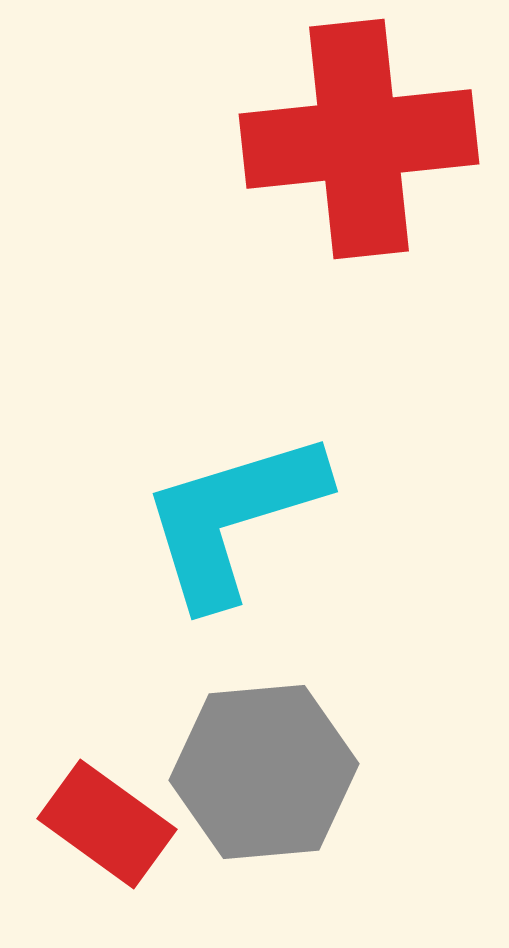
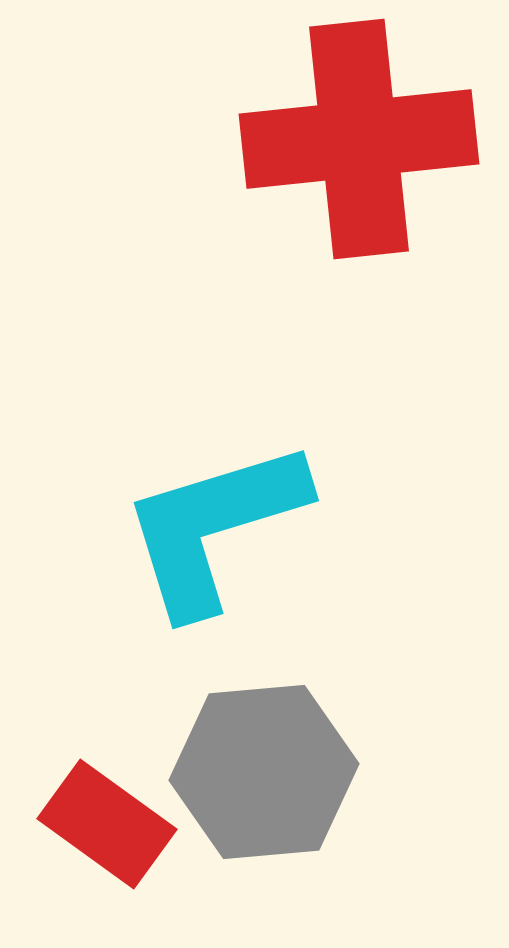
cyan L-shape: moved 19 px left, 9 px down
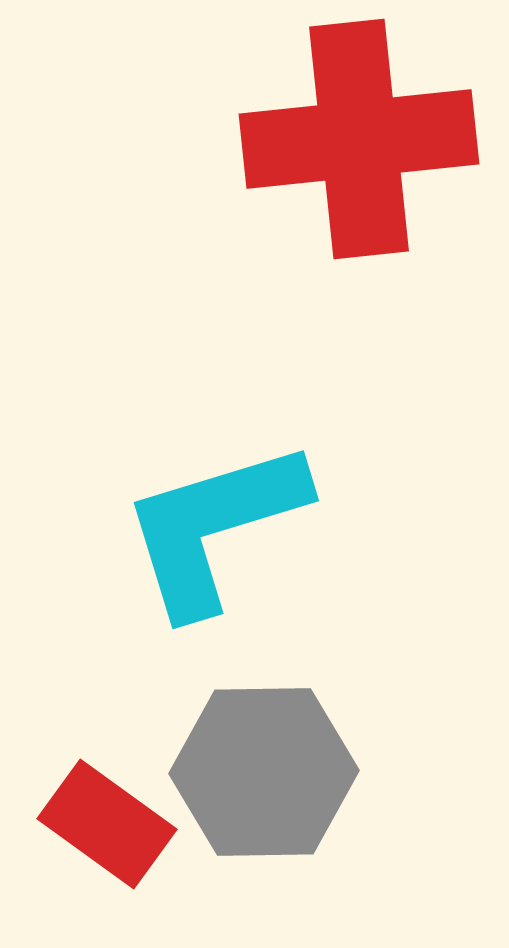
gray hexagon: rotated 4 degrees clockwise
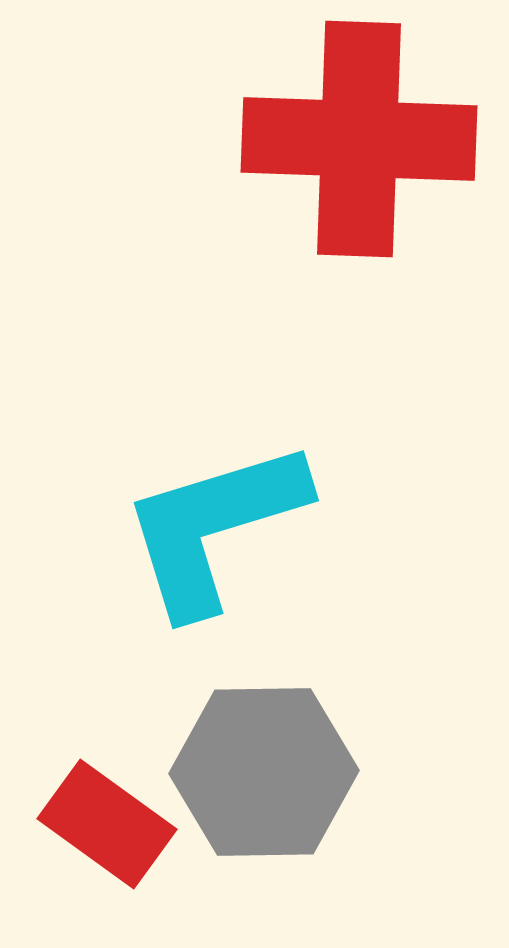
red cross: rotated 8 degrees clockwise
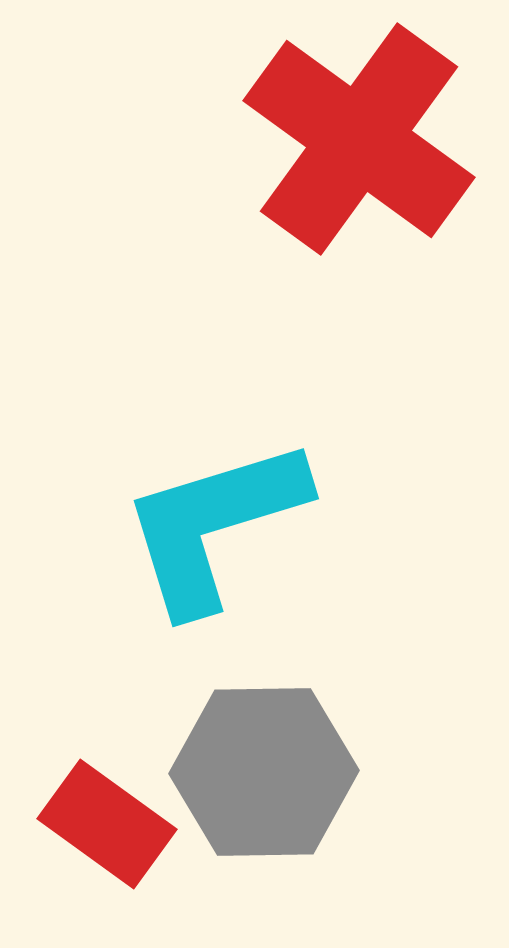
red cross: rotated 34 degrees clockwise
cyan L-shape: moved 2 px up
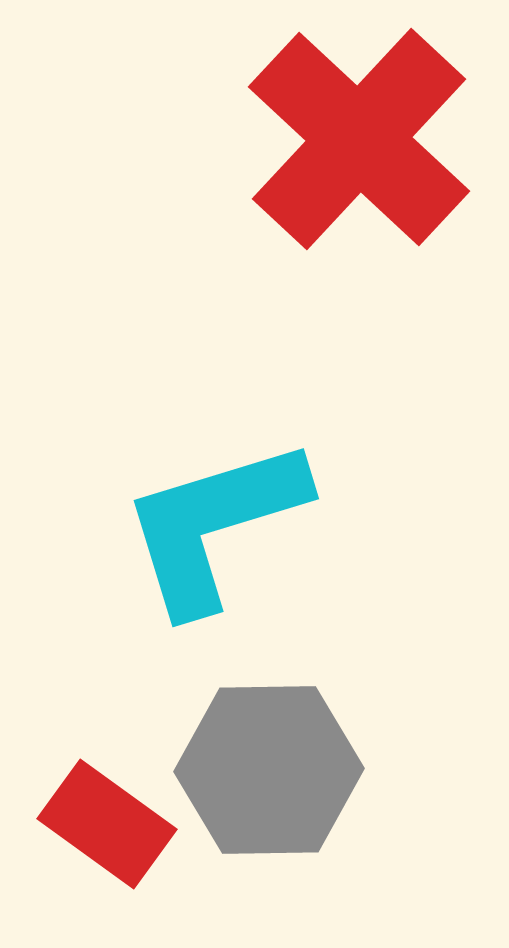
red cross: rotated 7 degrees clockwise
gray hexagon: moved 5 px right, 2 px up
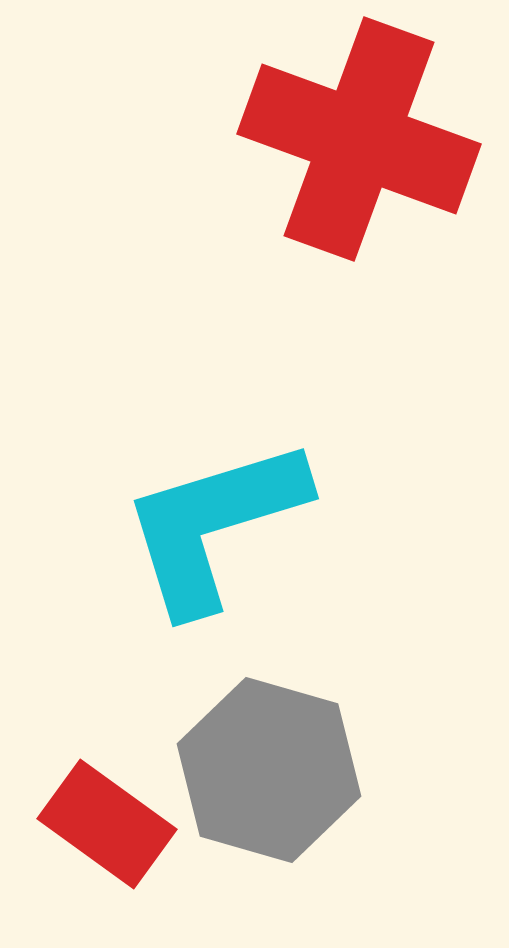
red cross: rotated 23 degrees counterclockwise
gray hexagon: rotated 17 degrees clockwise
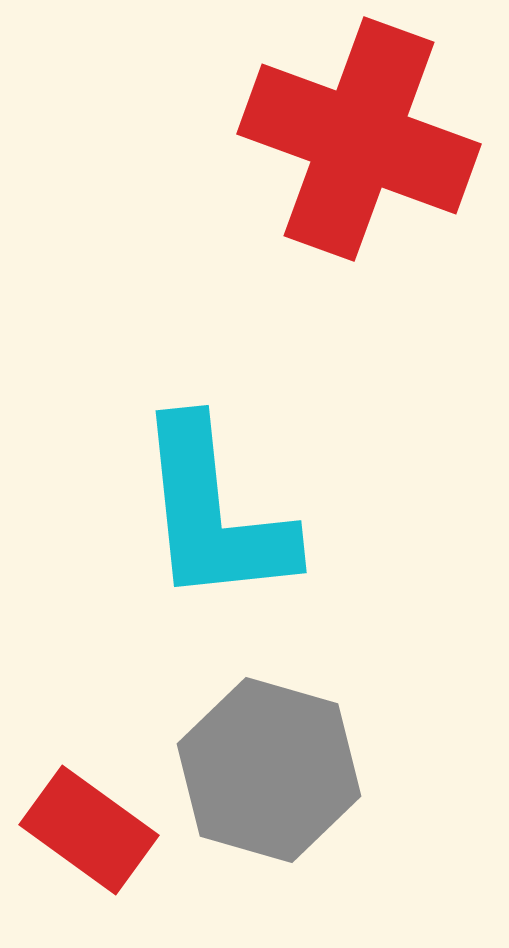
cyan L-shape: moved 12 px up; rotated 79 degrees counterclockwise
red rectangle: moved 18 px left, 6 px down
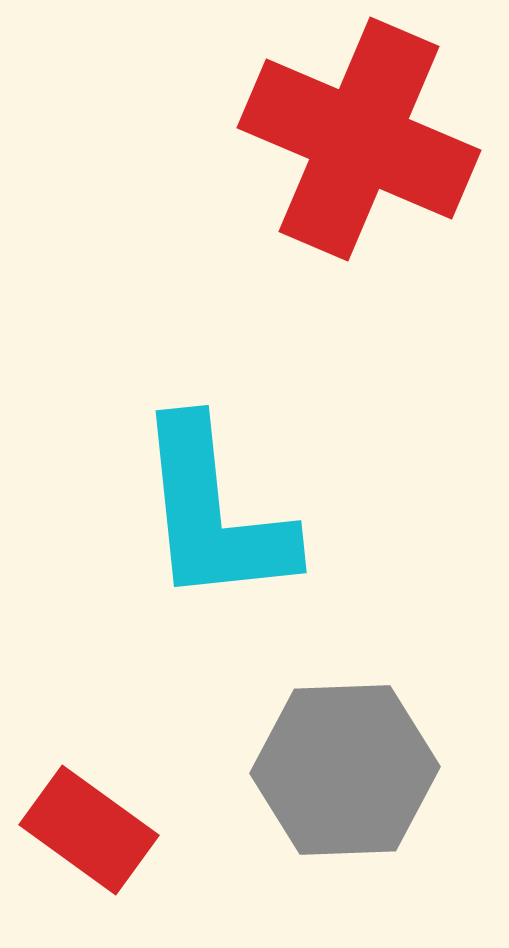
red cross: rotated 3 degrees clockwise
gray hexagon: moved 76 px right; rotated 18 degrees counterclockwise
